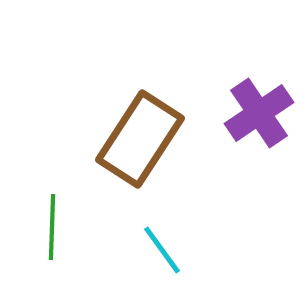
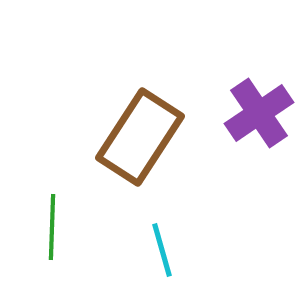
brown rectangle: moved 2 px up
cyan line: rotated 20 degrees clockwise
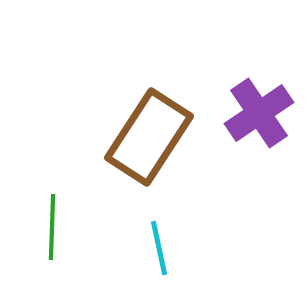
brown rectangle: moved 9 px right
cyan line: moved 3 px left, 2 px up; rotated 4 degrees clockwise
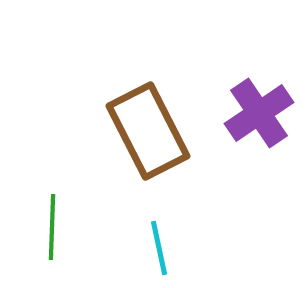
brown rectangle: moved 1 px left, 6 px up; rotated 60 degrees counterclockwise
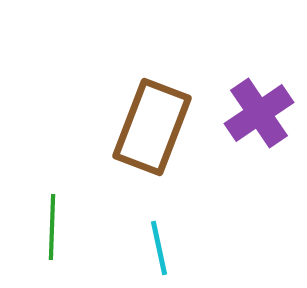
brown rectangle: moved 4 px right, 4 px up; rotated 48 degrees clockwise
